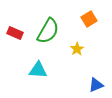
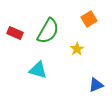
cyan triangle: rotated 12 degrees clockwise
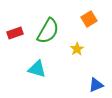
red rectangle: rotated 42 degrees counterclockwise
cyan triangle: moved 1 px left, 1 px up
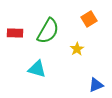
red rectangle: rotated 21 degrees clockwise
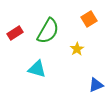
red rectangle: rotated 35 degrees counterclockwise
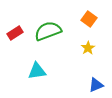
orange square: rotated 21 degrees counterclockwise
green semicircle: rotated 140 degrees counterclockwise
yellow star: moved 11 px right, 1 px up
cyan triangle: moved 2 px down; rotated 24 degrees counterclockwise
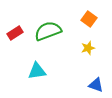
yellow star: rotated 16 degrees clockwise
blue triangle: rotated 42 degrees clockwise
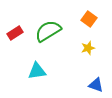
green semicircle: rotated 12 degrees counterclockwise
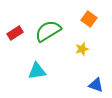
yellow star: moved 6 px left, 1 px down
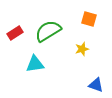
orange square: rotated 21 degrees counterclockwise
cyan triangle: moved 2 px left, 7 px up
